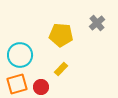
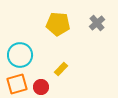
yellow pentagon: moved 3 px left, 11 px up
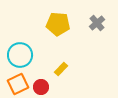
orange square: moved 1 px right; rotated 10 degrees counterclockwise
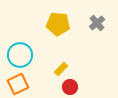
red circle: moved 29 px right
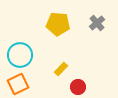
red circle: moved 8 px right
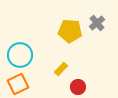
yellow pentagon: moved 12 px right, 7 px down
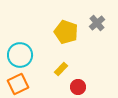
yellow pentagon: moved 4 px left, 1 px down; rotated 15 degrees clockwise
